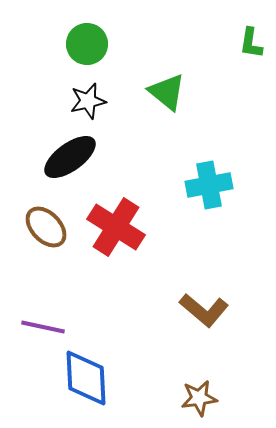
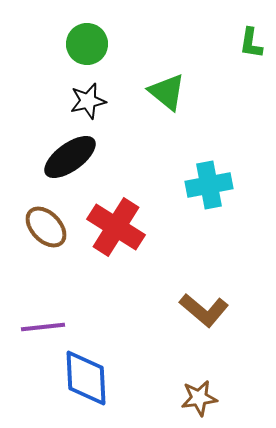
purple line: rotated 18 degrees counterclockwise
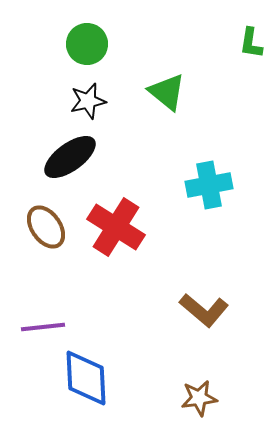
brown ellipse: rotated 9 degrees clockwise
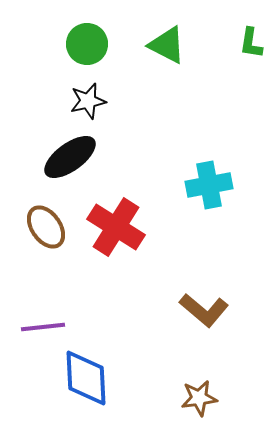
green triangle: moved 47 px up; rotated 12 degrees counterclockwise
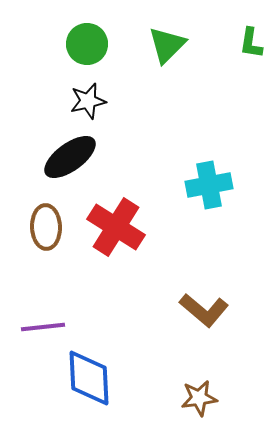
green triangle: rotated 48 degrees clockwise
brown ellipse: rotated 33 degrees clockwise
blue diamond: moved 3 px right
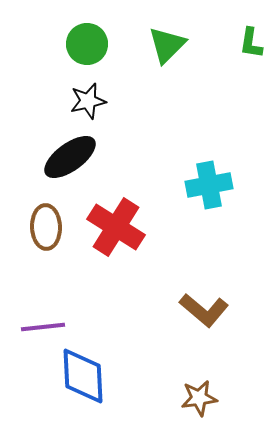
blue diamond: moved 6 px left, 2 px up
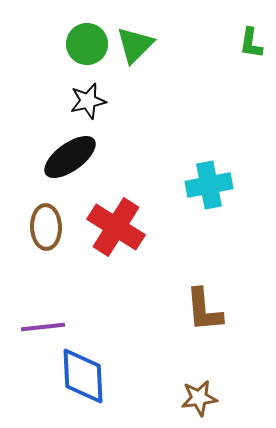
green triangle: moved 32 px left
brown L-shape: rotated 45 degrees clockwise
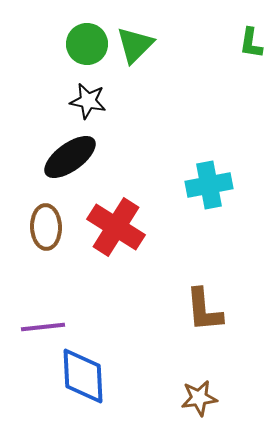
black star: rotated 24 degrees clockwise
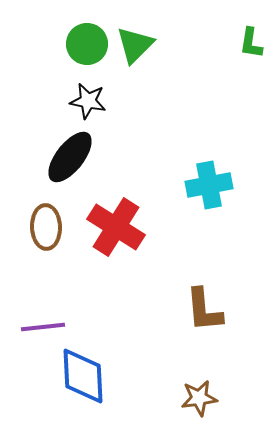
black ellipse: rotated 16 degrees counterclockwise
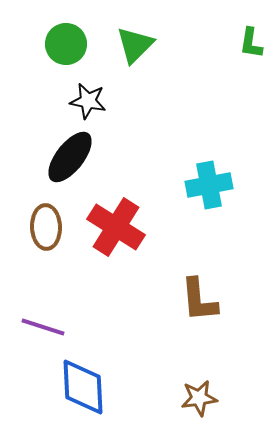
green circle: moved 21 px left
brown L-shape: moved 5 px left, 10 px up
purple line: rotated 24 degrees clockwise
blue diamond: moved 11 px down
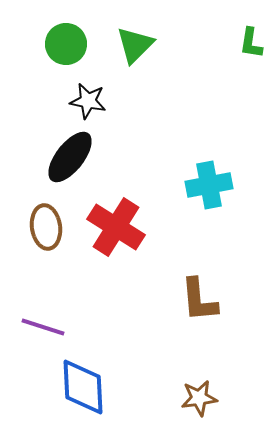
brown ellipse: rotated 6 degrees counterclockwise
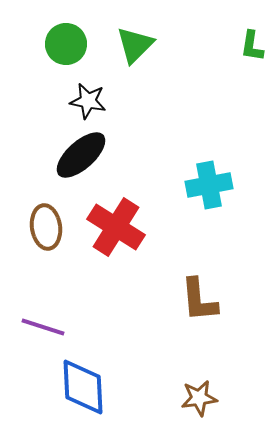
green L-shape: moved 1 px right, 3 px down
black ellipse: moved 11 px right, 2 px up; rotated 10 degrees clockwise
